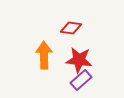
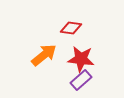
orange arrow: rotated 52 degrees clockwise
red star: moved 2 px right, 1 px up
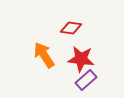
orange arrow: rotated 84 degrees counterclockwise
purple rectangle: moved 5 px right
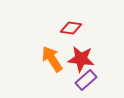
orange arrow: moved 8 px right, 4 px down
